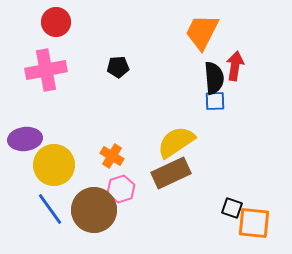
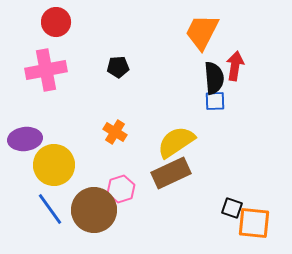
orange cross: moved 3 px right, 24 px up
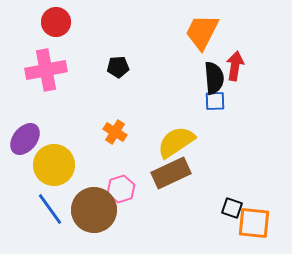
purple ellipse: rotated 44 degrees counterclockwise
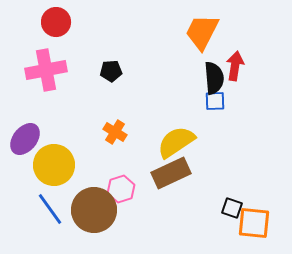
black pentagon: moved 7 px left, 4 px down
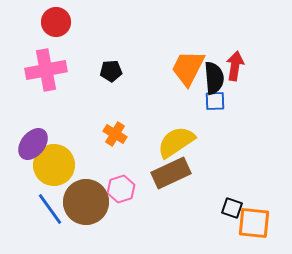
orange trapezoid: moved 14 px left, 36 px down
orange cross: moved 2 px down
purple ellipse: moved 8 px right, 5 px down
brown circle: moved 8 px left, 8 px up
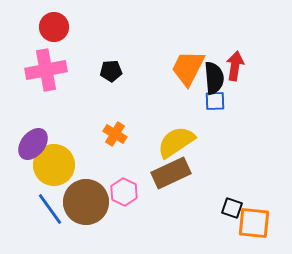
red circle: moved 2 px left, 5 px down
pink hexagon: moved 3 px right, 3 px down; rotated 16 degrees counterclockwise
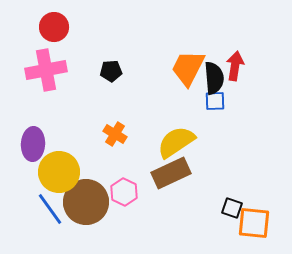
purple ellipse: rotated 36 degrees counterclockwise
yellow circle: moved 5 px right, 7 px down
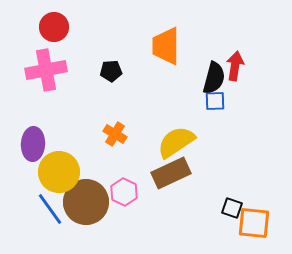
orange trapezoid: moved 22 px left, 22 px up; rotated 27 degrees counterclockwise
black semicircle: rotated 20 degrees clockwise
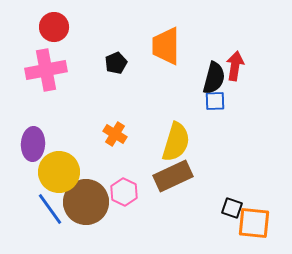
black pentagon: moved 5 px right, 8 px up; rotated 20 degrees counterclockwise
yellow semicircle: rotated 141 degrees clockwise
brown rectangle: moved 2 px right, 3 px down
